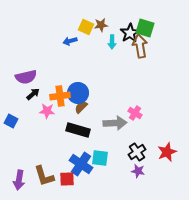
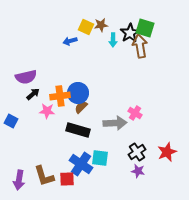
cyan arrow: moved 1 px right, 2 px up
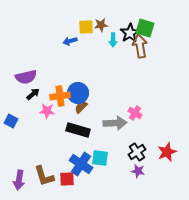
yellow square: rotated 28 degrees counterclockwise
